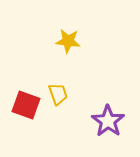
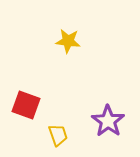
yellow trapezoid: moved 41 px down
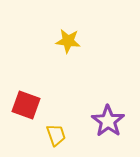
yellow trapezoid: moved 2 px left
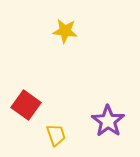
yellow star: moved 3 px left, 10 px up
red square: rotated 16 degrees clockwise
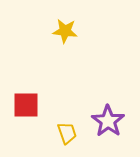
red square: rotated 36 degrees counterclockwise
yellow trapezoid: moved 11 px right, 2 px up
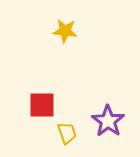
red square: moved 16 px right
